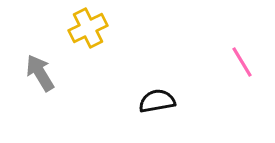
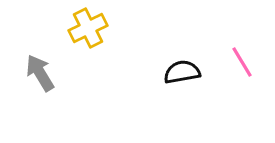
black semicircle: moved 25 px right, 29 px up
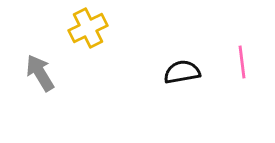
pink line: rotated 24 degrees clockwise
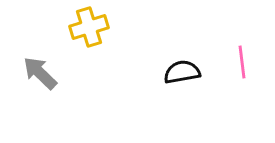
yellow cross: moved 1 px right, 1 px up; rotated 9 degrees clockwise
gray arrow: rotated 15 degrees counterclockwise
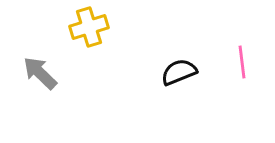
black semicircle: moved 3 px left; rotated 12 degrees counterclockwise
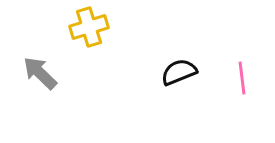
pink line: moved 16 px down
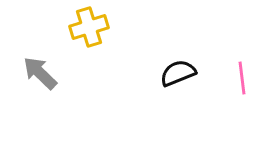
black semicircle: moved 1 px left, 1 px down
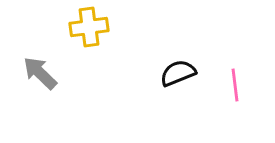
yellow cross: rotated 9 degrees clockwise
pink line: moved 7 px left, 7 px down
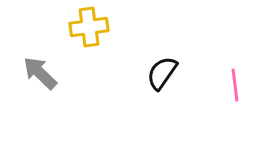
black semicircle: moved 16 px left; rotated 33 degrees counterclockwise
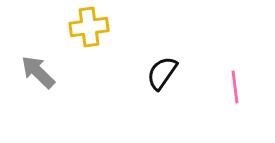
gray arrow: moved 2 px left, 1 px up
pink line: moved 2 px down
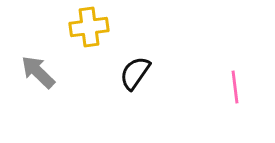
black semicircle: moved 27 px left
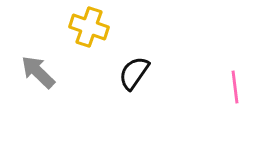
yellow cross: rotated 27 degrees clockwise
black semicircle: moved 1 px left
